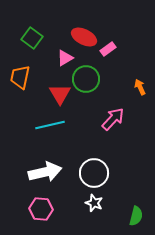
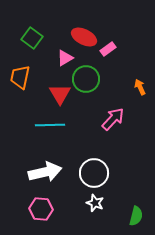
cyan line: rotated 12 degrees clockwise
white star: moved 1 px right
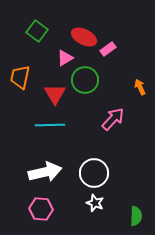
green square: moved 5 px right, 7 px up
green circle: moved 1 px left, 1 px down
red triangle: moved 5 px left
green semicircle: rotated 12 degrees counterclockwise
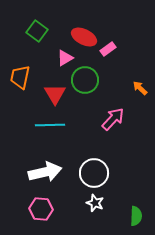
orange arrow: moved 1 px down; rotated 21 degrees counterclockwise
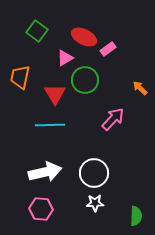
white star: rotated 24 degrees counterclockwise
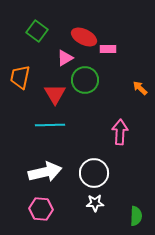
pink rectangle: rotated 35 degrees clockwise
pink arrow: moved 7 px right, 13 px down; rotated 40 degrees counterclockwise
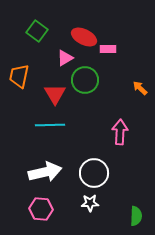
orange trapezoid: moved 1 px left, 1 px up
white star: moved 5 px left
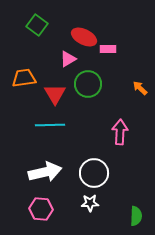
green square: moved 6 px up
pink triangle: moved 3 px right, 1 px down
orange trapezoid: moved 5 px right, 2 px down; rotated 70 degrees clockwise
green circle: moved 3 px right, 4 px down
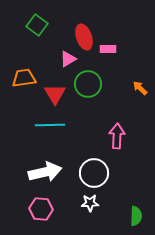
red ellipse: rotated 45 degrees clockwise
pink arrow: moved 3 px left, 4 px down
